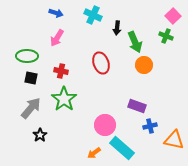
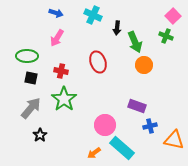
red ellipse: moved 3 px left, 1 px up
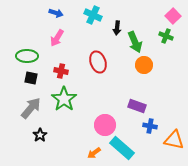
blue cross: rotated 24 degrees clockwise
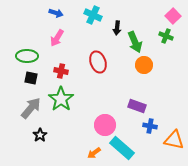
green star: moved 3 px left
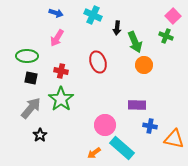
purple rectangle: moved 1 px up; rotated 18 degrees counterclockwise
orange triangle: moved 1 px up
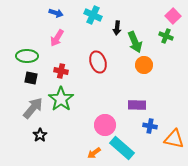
gray arrow: moved 2 px right
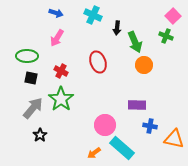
red cross: rotated 16 degrees clockwise
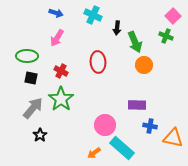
red ellipse: rotated 15 degrees clockwise
orange triangle: moved 1 px left, 1 px up
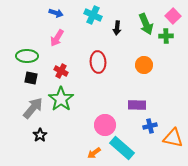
green cross: rotated 24 degrees counterclockwise
green arrow: moved 11 px right, 18 px up
blue cross: rotated 24 degrees counterclockwise
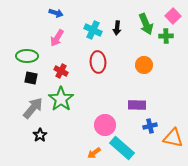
cyan cross: moved 15 px down
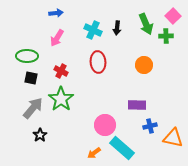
blue arrow: rotated 24 degrees counterclockwise
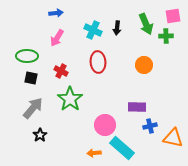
pink square: rotated 35 degrees clockwise
green star: moved 9 px right
purple rectangle: moved 2 px down
orange arrow: rotated 32 degrees clockwise
